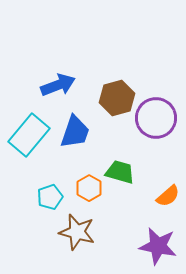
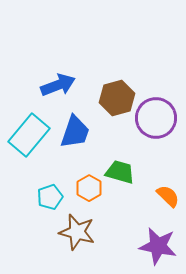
orange semicircle: rotated 95 degrees counterclockwise
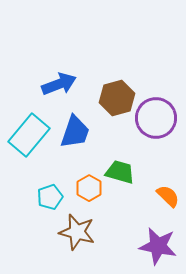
blue arrow: moved 1 px right, 1 px up
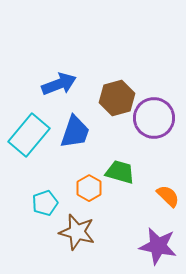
purple circle: moved 2 px left
cyan pentagon: moved 5 px left, 6 px down
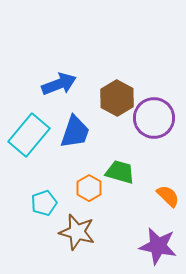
brown hexagon: rotated 16 degrees counterclockwise
cyan pentagon: moved 1 px left
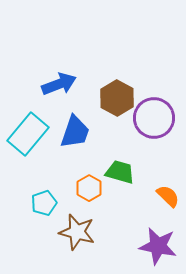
cyan rectangle: moved 1 px left, 1 px up
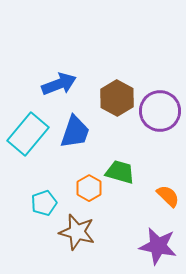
purple circle: moved 6 px right, 7 px up
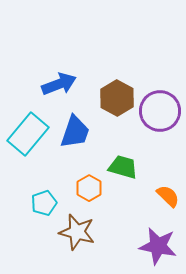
green trapezoid: moved 3 px right, 5 px up
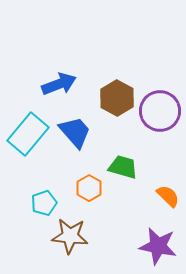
blue trapezoid: rotated 60 degrees counterclockwise
brown star: moved 7 px left, 4 px down; rotated 9 degrees counterclockwise
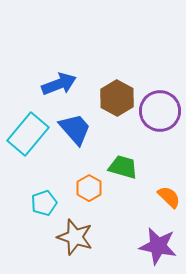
blue trapezoid: moved 3 px up
orange semicircle: moved 1 px right, 1 px down
brown star: moved 5 px right, 1 px down; rotated 12 degrees clockwise
